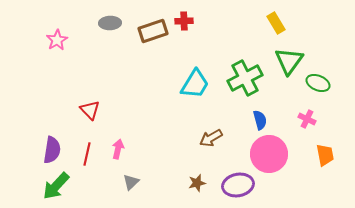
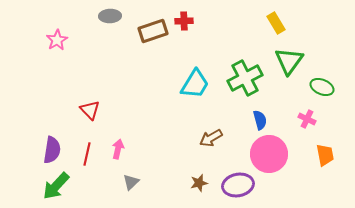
gray ellipse: moved 7 px up
green ellipse: moved 4 px right, 4 px down
brown star: moved 2 px right
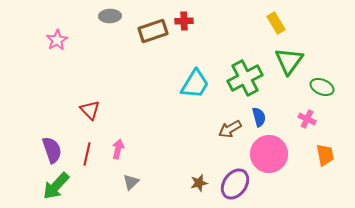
blue semicircle: moved 1 px left, 3 px up
brown arrow: moved 19 px right, 9 px up
purple semicircle: rotated 28 degrees counterclockwise
purple ellipse: moved 3 px left, 1 px up; rotated 44 degrees counterclockwise
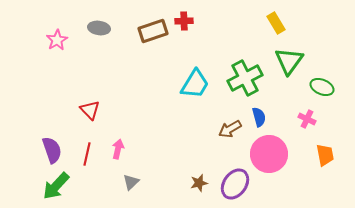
gray ellipse: moved 11 px left, 12 px down; rotated 10 degrees clockwise
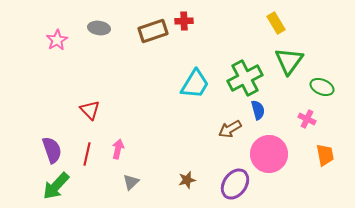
blue semicircle: moved 1 px left, 7 px up
brown star: moved 12 px left, 3 px up
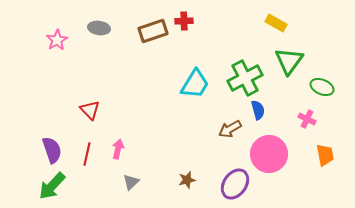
yellow rectangle: rotated 30 degrees counterclockwise
green arrow: moved 4 px left
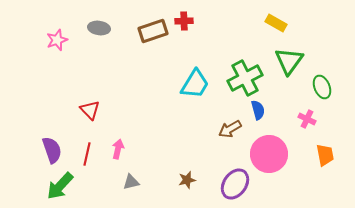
pink star: rotated 10 degrees clockwise
green ellipse: rotated 45 degrees clockwise
gray triangle: rotated 30 degrees clockwise
green arrow: moved 8 px right
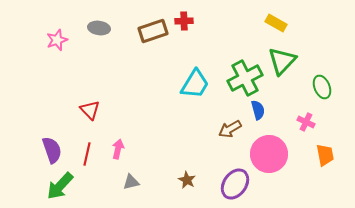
green triangle: moved 7 px left; rotated 8 degrees clockwise
pink cross: moved 1 px left, 3 px down
brown star: rotated 30 degrees counterclockwise
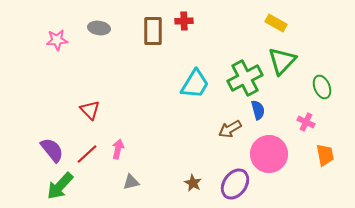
brown rectangle: rotated 72 degrees counterclockwise
pink star: rotated 15 degrees clockwise
purple semicircle: rotated 20 degrees counterclockwise
red line: rotated 35 degrees clockwise
brown star: moved 6 px right, 3 px down
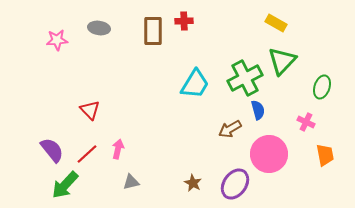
green ellipse: rotated 40 degrees clockwise
green arrow: moved 5 px right, 1 px up
